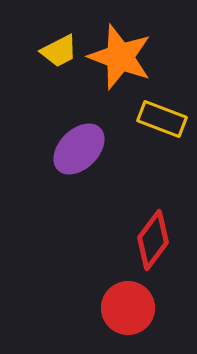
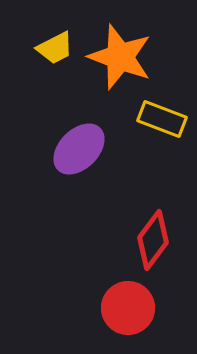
yellow trapezoid: moved 4 px left, 3 px up
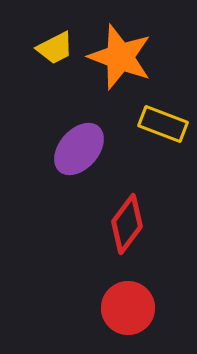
yellow rectangle: moved 1 px right, 5 px down
purple ellipse: rotated 4 degrees counterclockwise
red diamond: moved 26 px left, 16 px up
